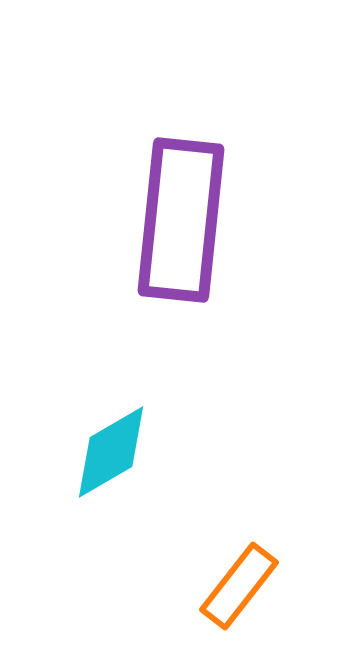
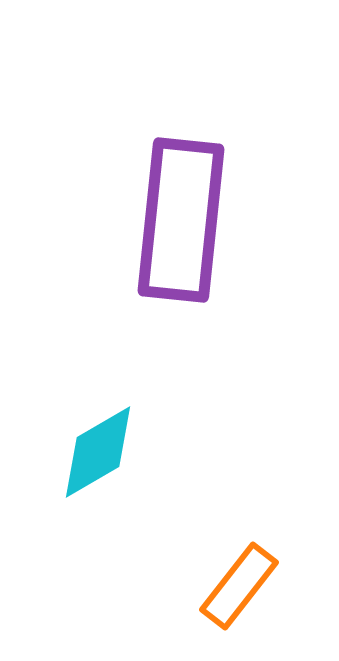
cyan diamond: moved 13 px left
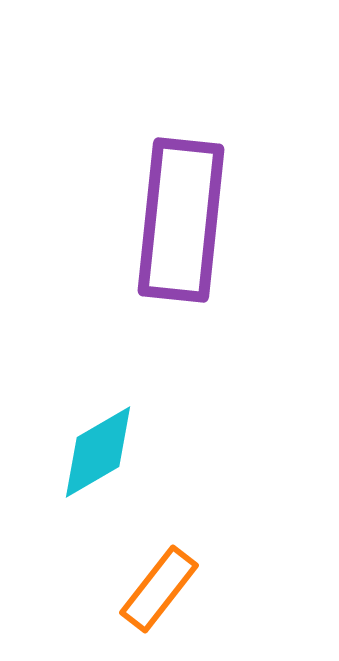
orange rectangle: moved 80 px left, 3 px down
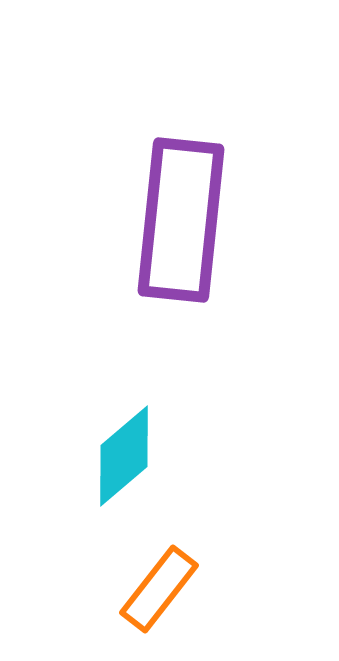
cyan diamond: moved 26 px right, 4 px down; rotated 10 degrees counterclockwise
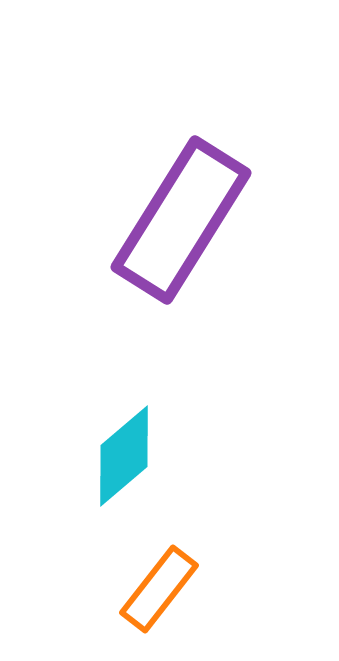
purple rectangle: rotated 26 degrees clockwise
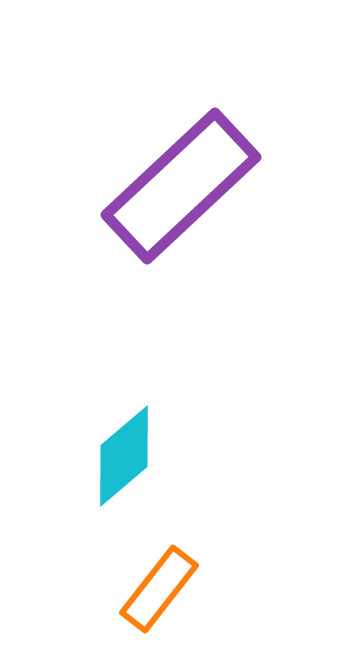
purple rectangle: moved 34 px up; rotated 15 degrees clockwise
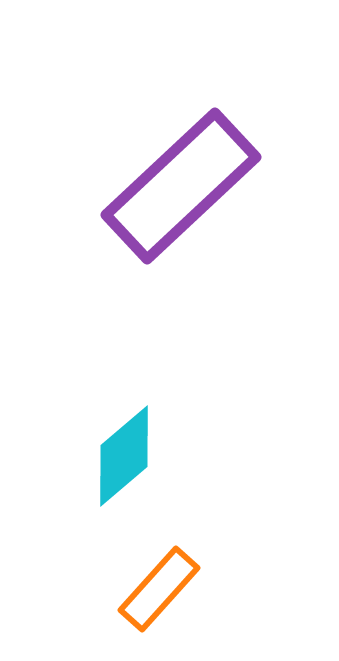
orange rectangle: rotated 4 degrees clockwise
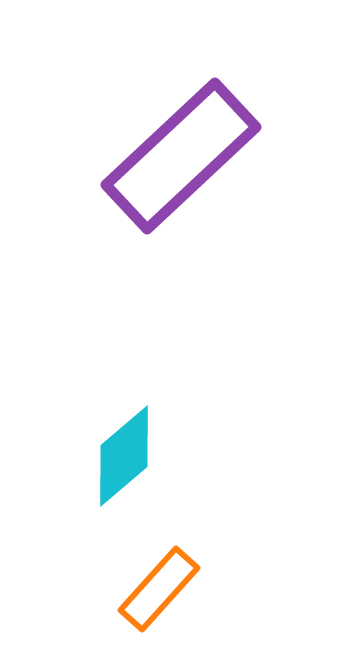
purple rectangle: moved 30 px up
